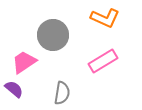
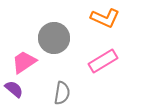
gray circle: moved 1 px right, 3 px down
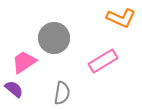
orange L-shape: moved 16 px right
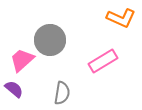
gray circle: moved 4 px left, 2 px down
pink trapezoid: moved 2 px left, 2 px up; rotated 8 degrees counterclockwise
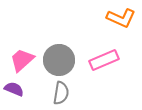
gray circle: moved 9 px right, 20 px down
pink rectangle: moved 1 px right, 1 px up; rotated 8 degrees clockwise
purple semicircle: rotated 18 degrees counterclockwise
gray semicircle: moved 1 px left
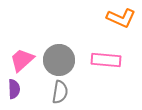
pink rectangle: moved 2 px right; rotated 28 degrees clockwise
purple semicircle: rotated 66 degrees clockwise
gray semicircle: moved 1 px left, 1 px up
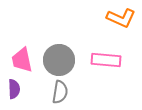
pink trapezoid: rotated 60 degrees counterclockwise
